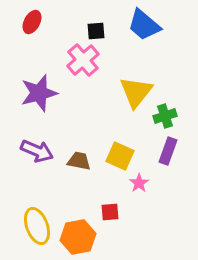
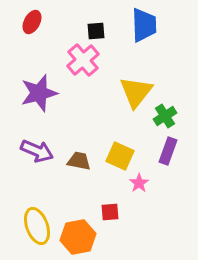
blue trapezoid: rotated 132 degrees counterclockwise
green cross: rotated 15 degrees counterclockwise
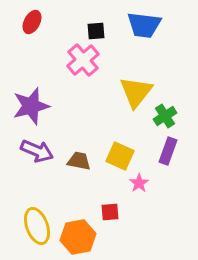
blue trapezoid: rotated 99 degrees clockwise
purple star: moved 8 px left, 13 px down
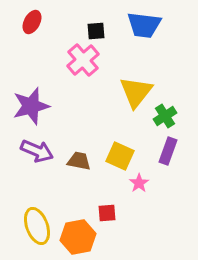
red square: moved 3 px left, 1 px down
